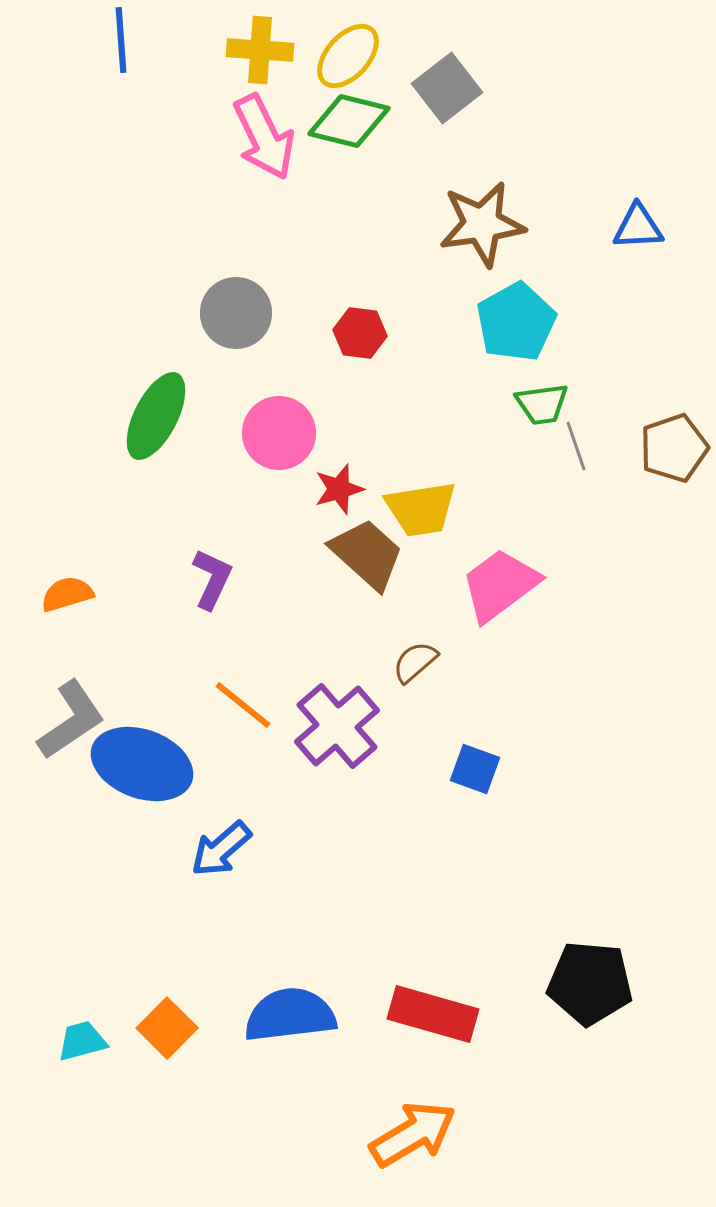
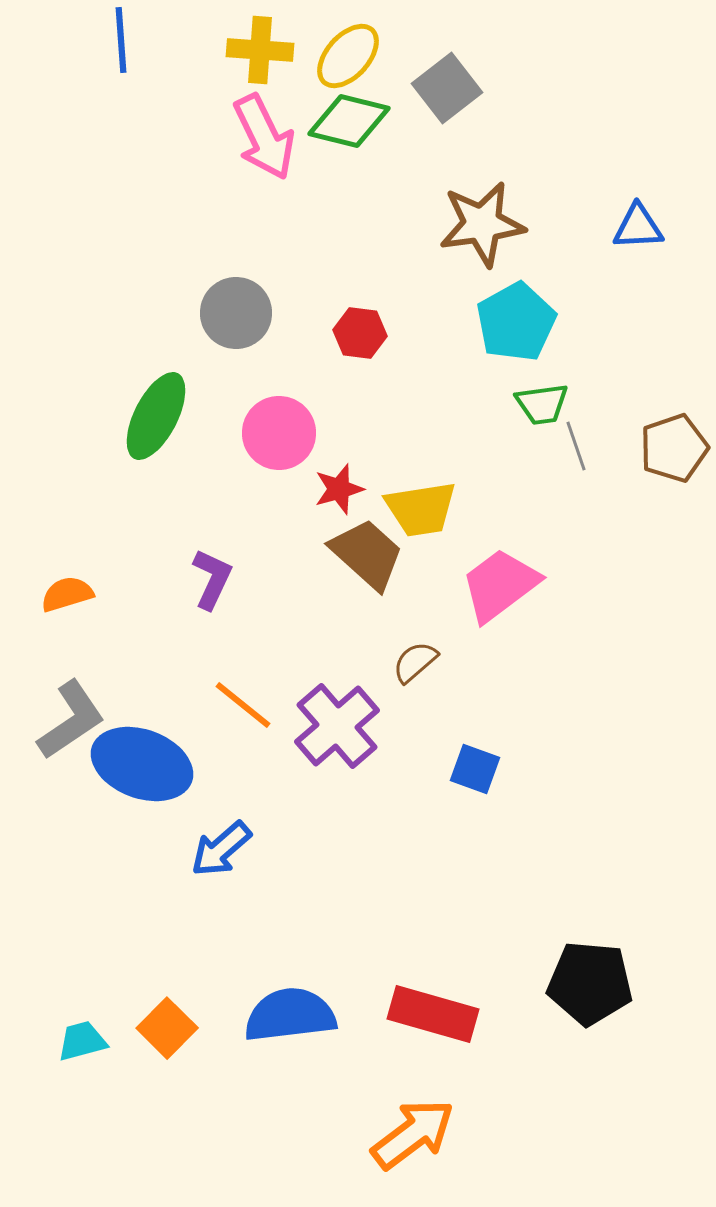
orange arrow: rotated 6 degrees counterclockwise
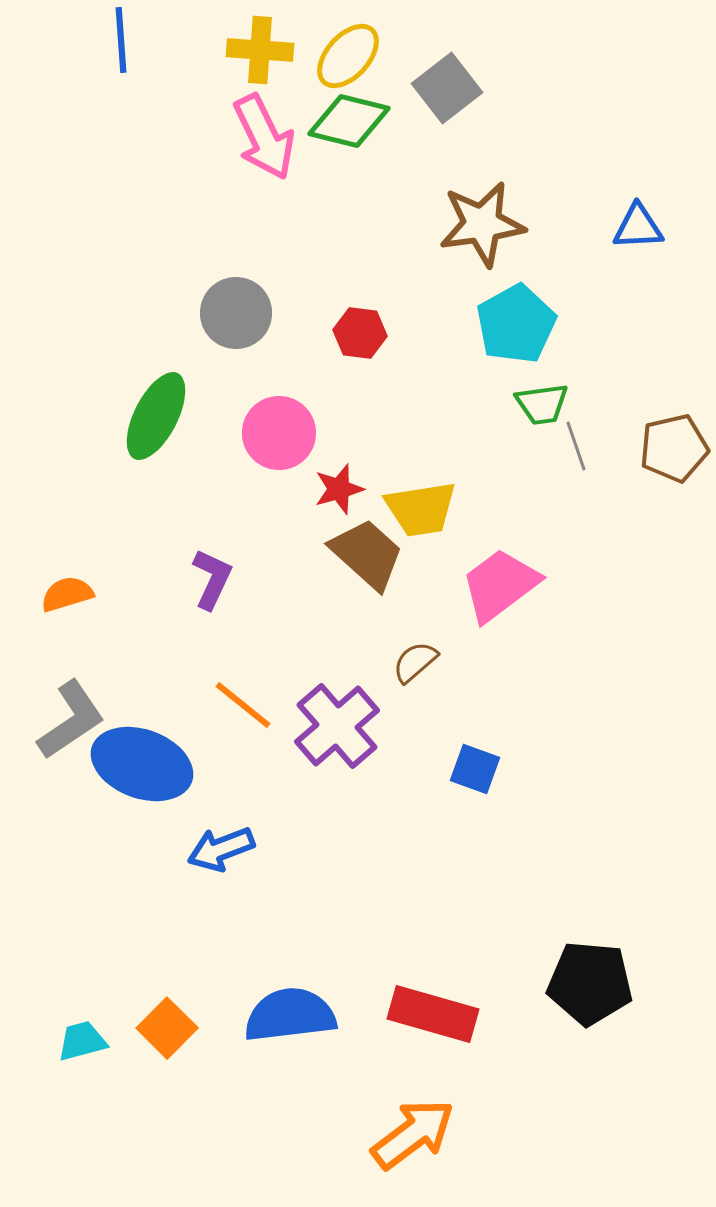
cyan pentagon: moved 2 px down
brown pentagon: rotated 6 degrees clockwise
blue arrow: rotated 20 degrees clockwise
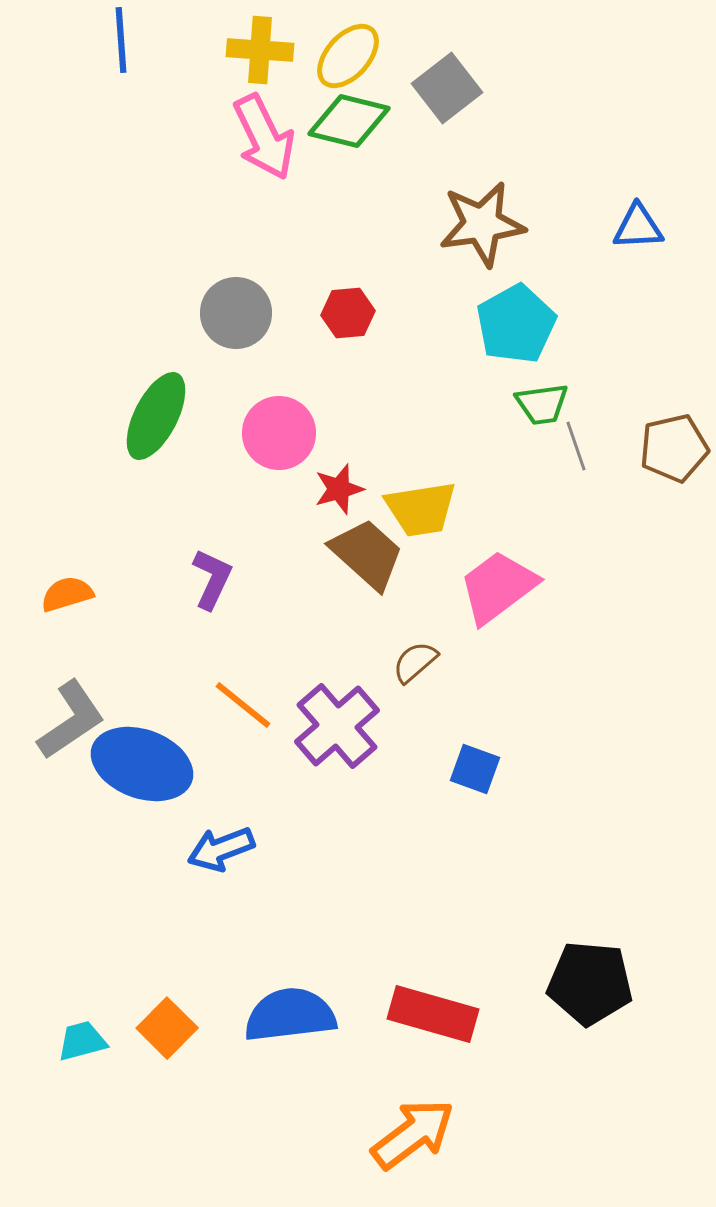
red hexagon: moved 12 px left, 20 px up; rotated 12 degrees counterclockwise
pink trapezoid: moved 2 px left, 2 px down
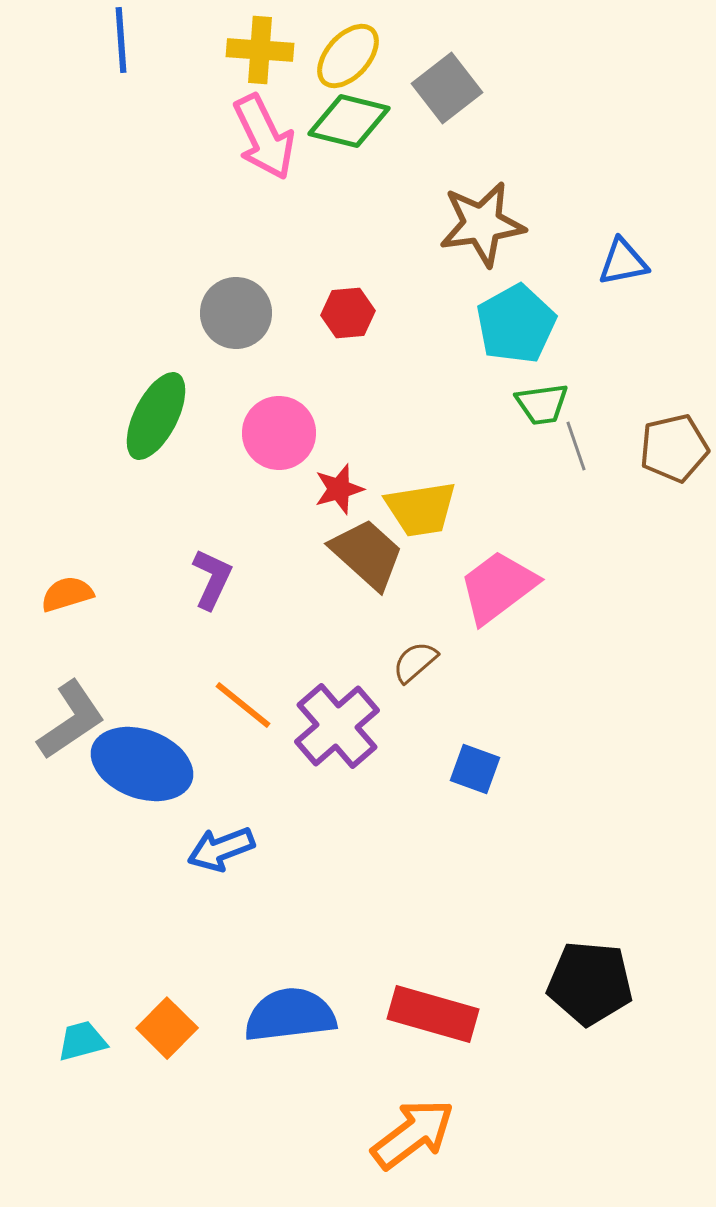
blue triangle: moved 15 px left, 35 px down; rotated 8 degrees counterclockwise
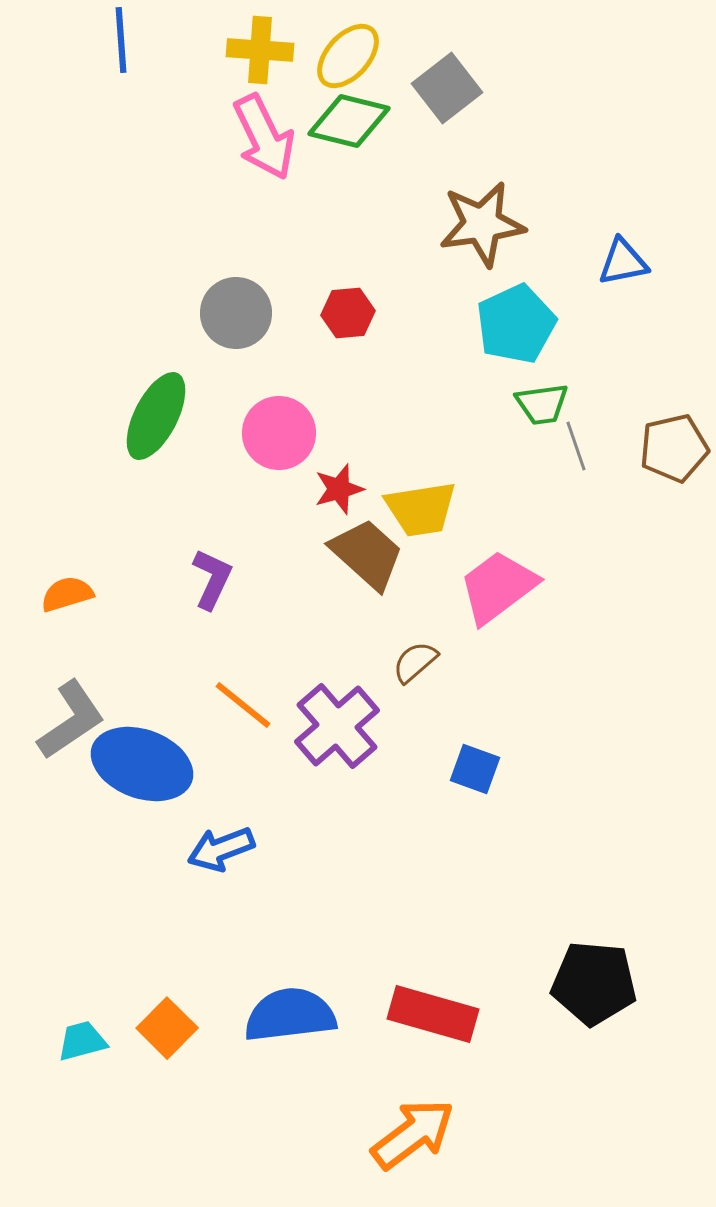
cyan pentagon: rotated 4 degrees clockwise
black pentagon: moved 4 px right
